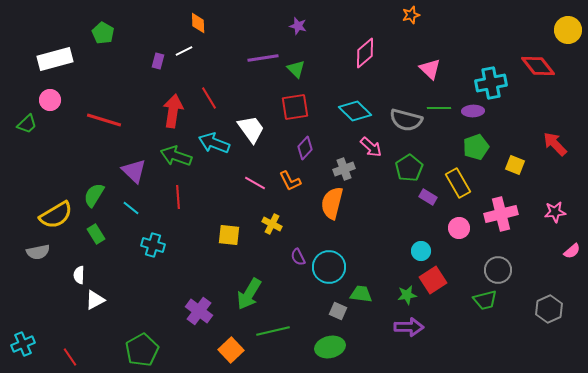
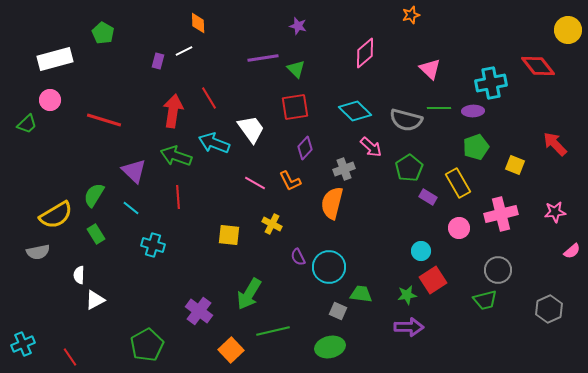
green pentagon at (142, 350): moved 5 px right, 5 px up
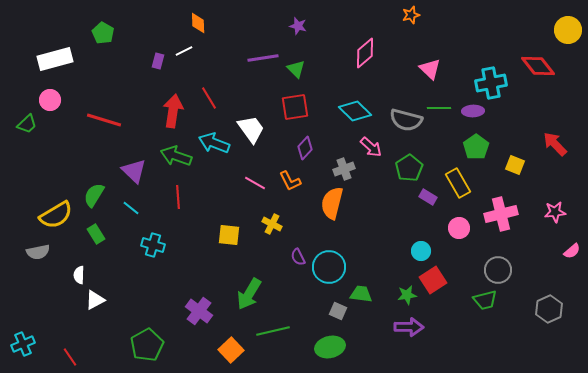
green pentagon at (476, 147): rotated 15 degrees counterclockwise
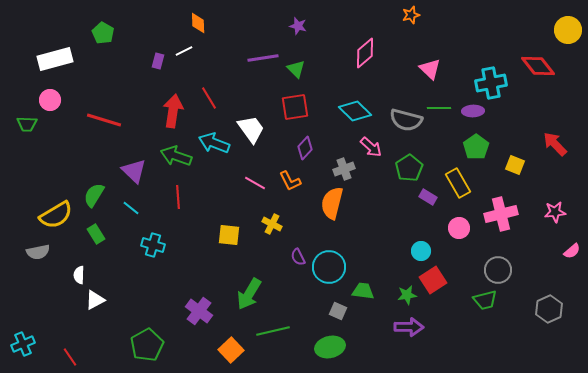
green trapezoid at (27, 124): rotated 45 degrees clockwise
green trapezoid at (361, 294): moved 2 px right, 3 px up
